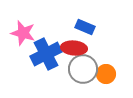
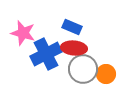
blue rectangle: moved 13 px left
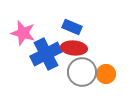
gray circle: moved 1 px left, 3 px down
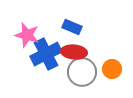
pink star: moved 4 px right, 2 px down
red ellipse: moved 4 px down
orange circle: moved 6 px right, 5 px up
